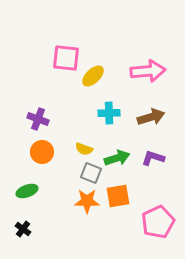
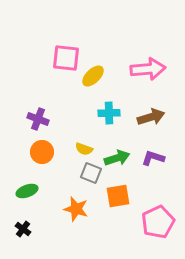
pink arrow: moved 2 px up
orange star: moved 11 px left, 8 px down; rotated 15 degrees clockwise
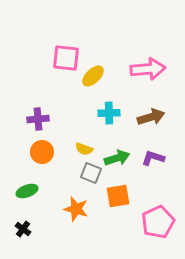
purple cross: rotated 25 degrees counterclockwise
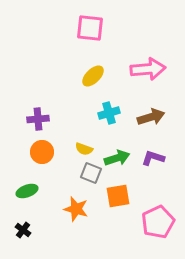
pink square: moved 24 px right, 30 px up
cyan cross: rotated 15 degrees counterclockwise
black cross: moved 1 px down
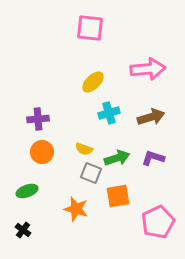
yellow ellipse: moved 6 px down
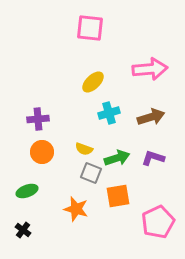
pink arrow: moved 2 px right
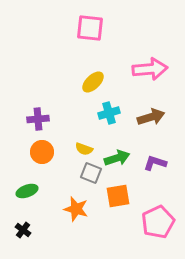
purple L-shape: moved 2 px right, 5 px down
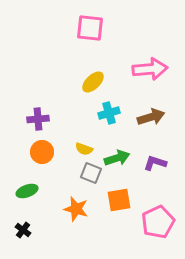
orange square: moved 1 px right, 4 px down
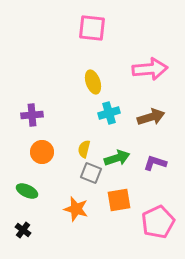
pink square: moved 2 px right
yellow ellipse: rotated 65 degrees counterclockwise
purple cross: moved 6 px left, 4 px up
yellow semicircle: rotated 84 degrees clockwise
green ellipse: rotated 45 degrees clockwise
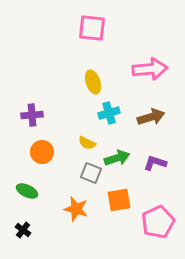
yellow semicircle: moved 3 px right, 6 px up; rotated 78 degrees counterclockwise
